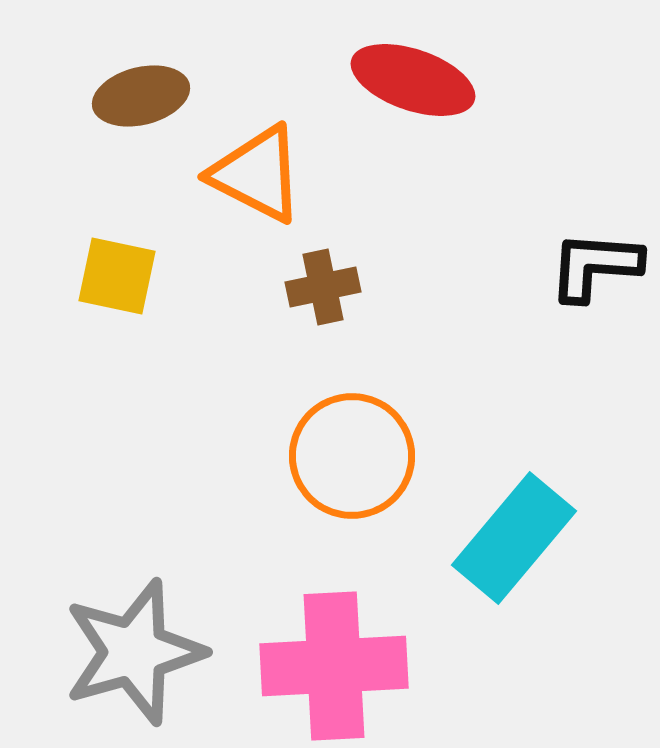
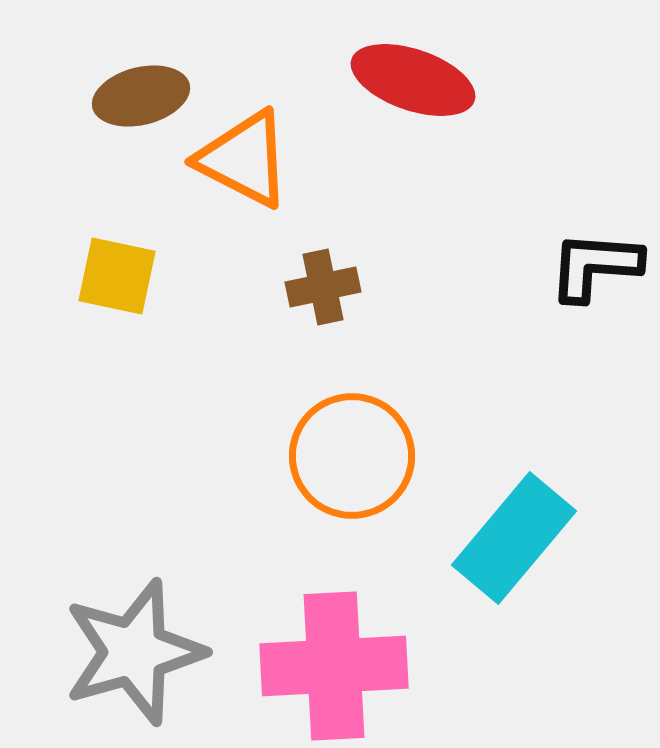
orange triangle: moved 13 px left, 15 px up
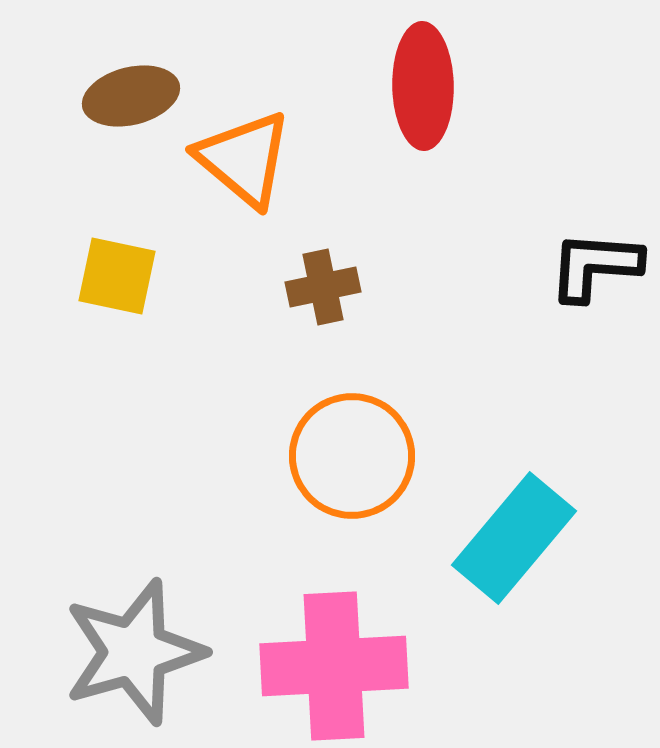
red ellipse: moved 10 px right, 6 px down; rotated 70 degrees clockwise
brown ellipse: moved 10 px left
orange triangle: rotated 13 degrees clockwise
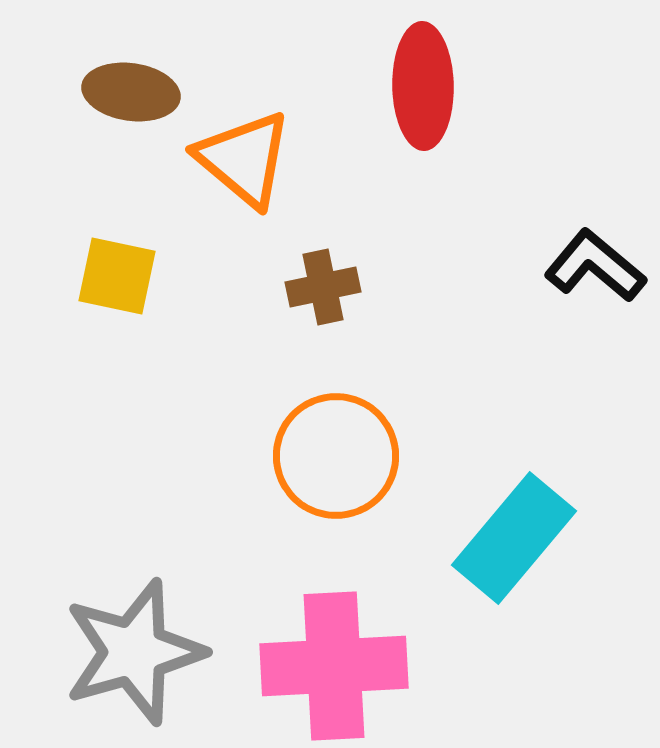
brown ellipse: moved 4 px up; rotated 22 degrees clockwise
black L-shape: rotated 36 degrees clockwise
orange circle: moved 16 px left
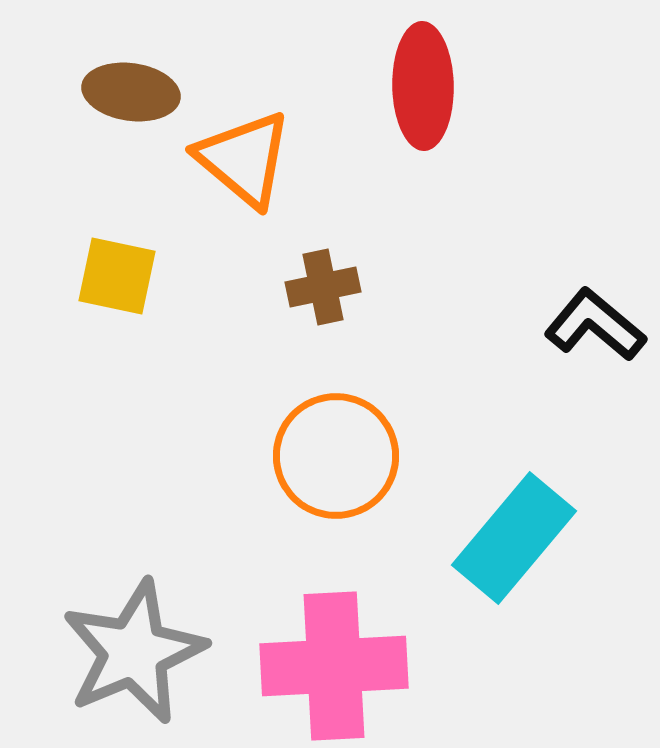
black L-shape: moved 59 px down
gray star: rotated 7 degrees counterclockwise
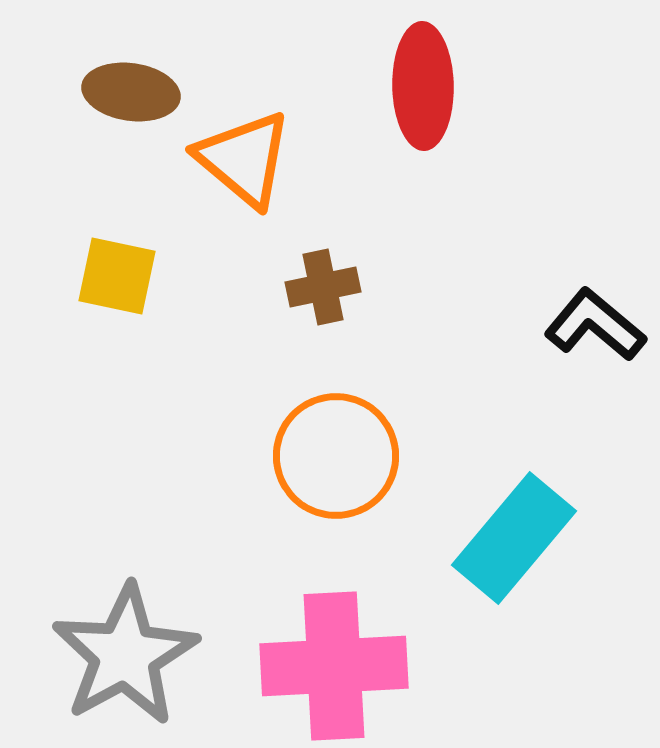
gray star: moved 9 px left, 3 px down; rotated 6 degrees counterclockwise
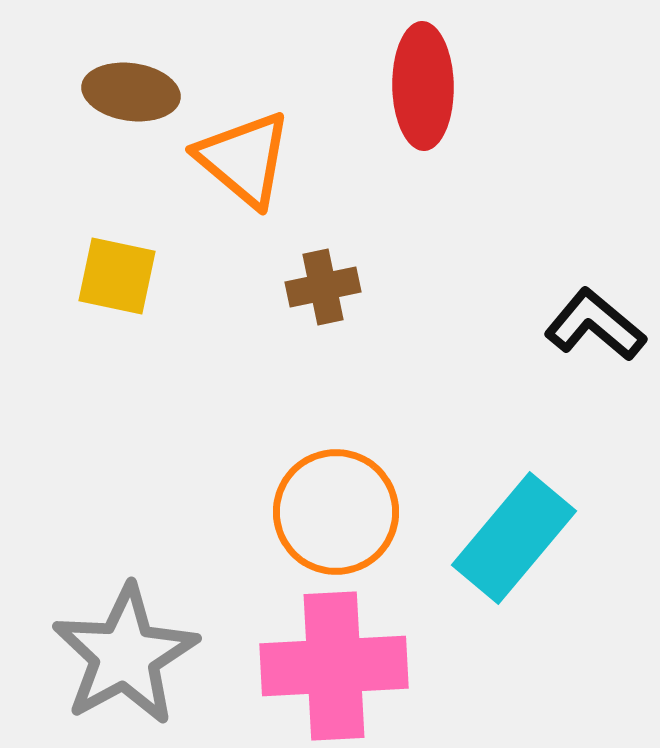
orange circle: moved 56 px down
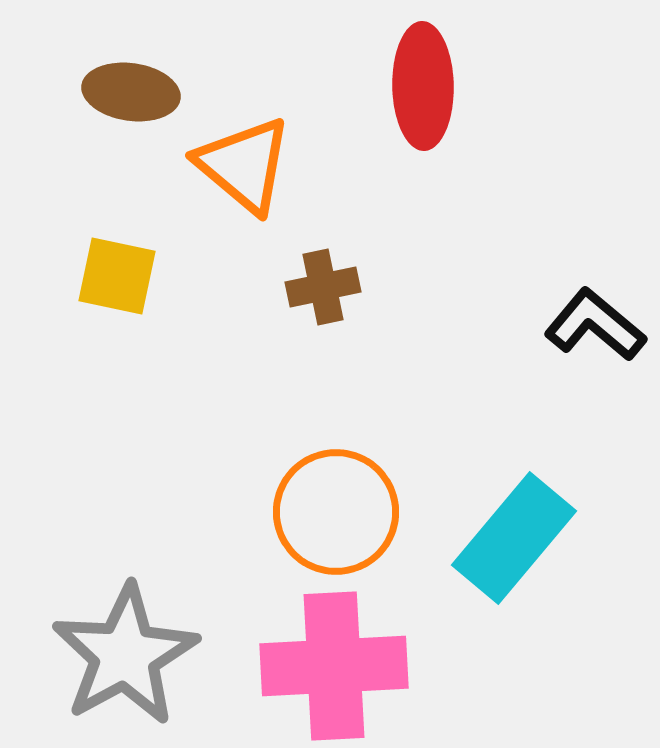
orange triangle: moved 6 px down
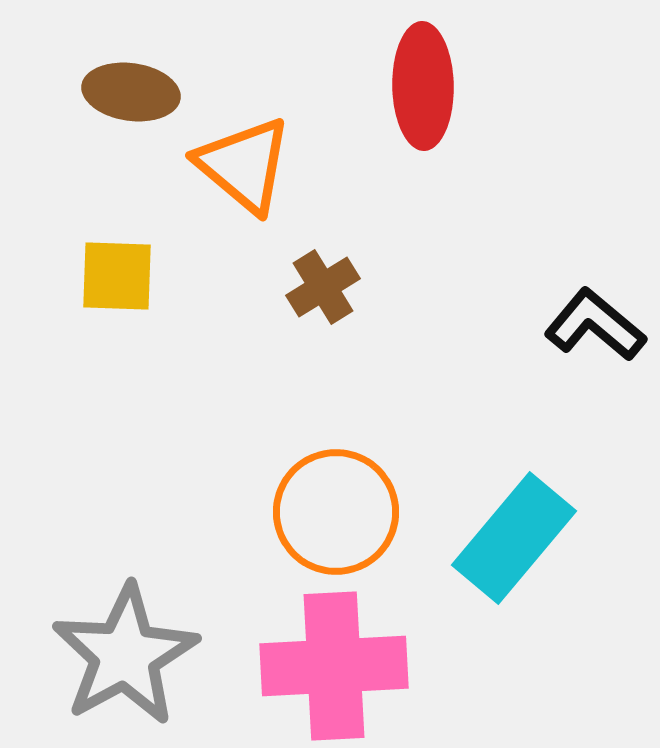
yellow square: rotated 10 degrees counterclockwise
brown cross: rotated 20 degrees counterclockwise
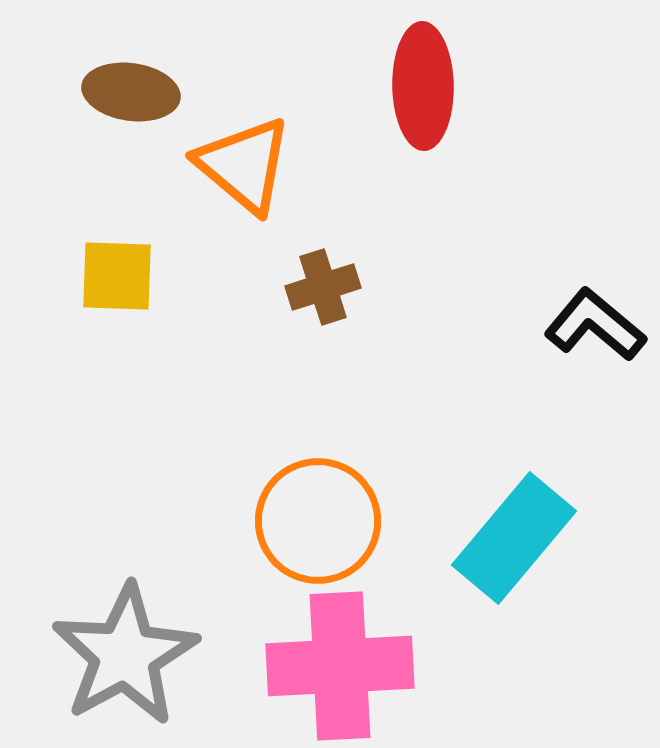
brown cross: rotated 14 degrees clockwise
orange circle: moved 18 px left, 9 px down
pink cross: moved 6 px right
